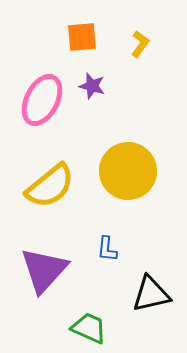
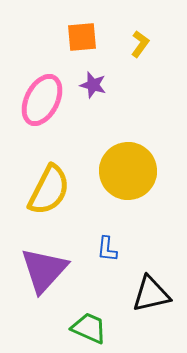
purple star: moved 1 px right, 1 px up
yellow semicircle: moved 1 px left, 4 px down; rotated 24 degrees counterclockwise
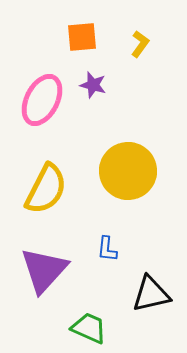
yellow semicircle: moved 3 px left, 1 px up
